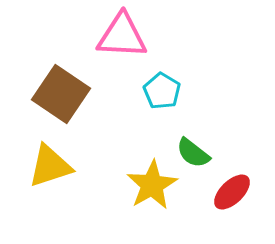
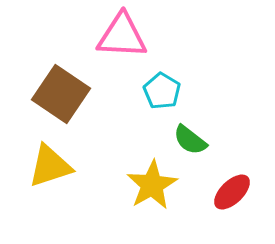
green semicircle: moved 3 px left, 13 px up
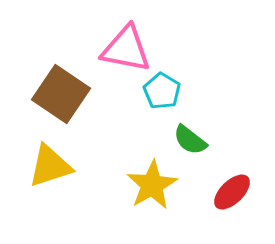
pink triangle: moved 4 px right, 13 px down; rotated 8 degrees clockwise
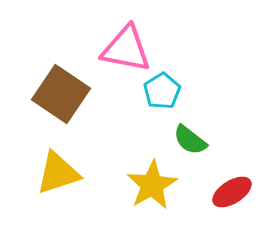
cyan pentagon: rotated 9 degrees clockwise
yellow triangle: moved 8 px right, 7 px down
red ellipse: rotated 12 degrees clockwise
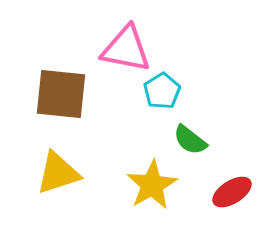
brown square: rotated 28 degrees counterclockwise
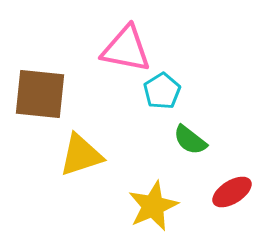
brown square: moved 21 px left
yellow triangle: moved 23 px right, 18 px up
yellow star: moved 1 px right, 21 px down; rotated 6 degrees clockwise
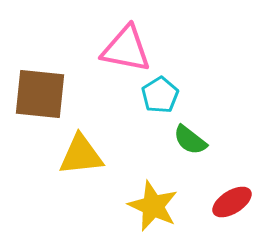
cyan pentagon: moved 2 px left, 4 px down
yellow triangle: rotated 12 degrees clockwise
red ellipse: moved 10 px down
yellow star: rotated 24 degrees counterclockwise
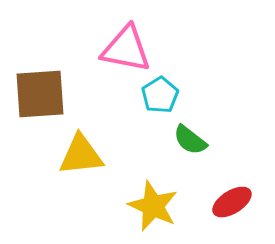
brown square: rotated 10 degrees counterclockwise
